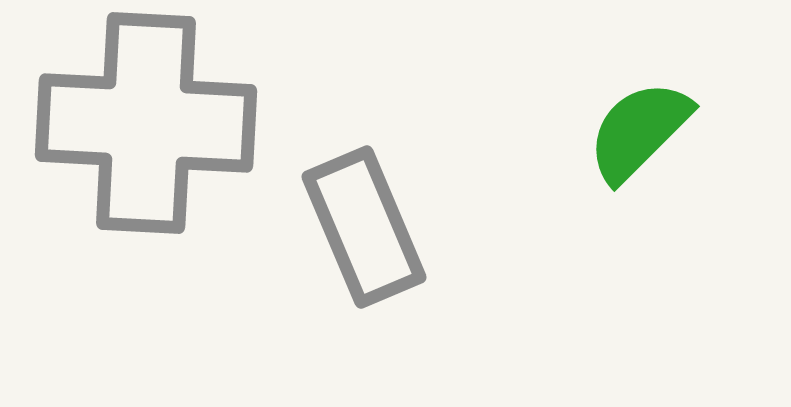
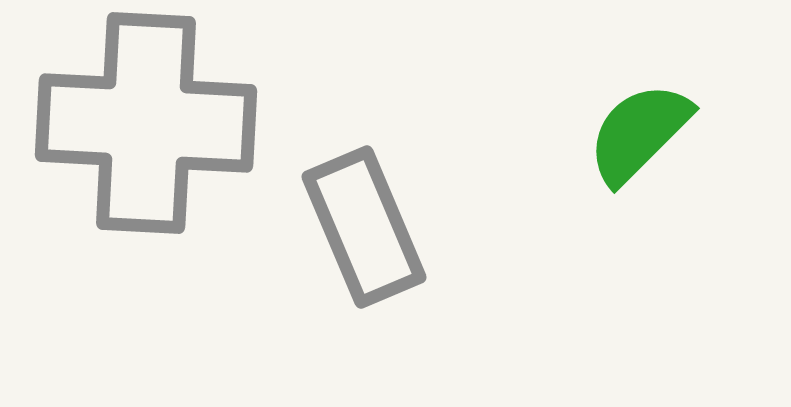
green semicircle: moved 2 px down
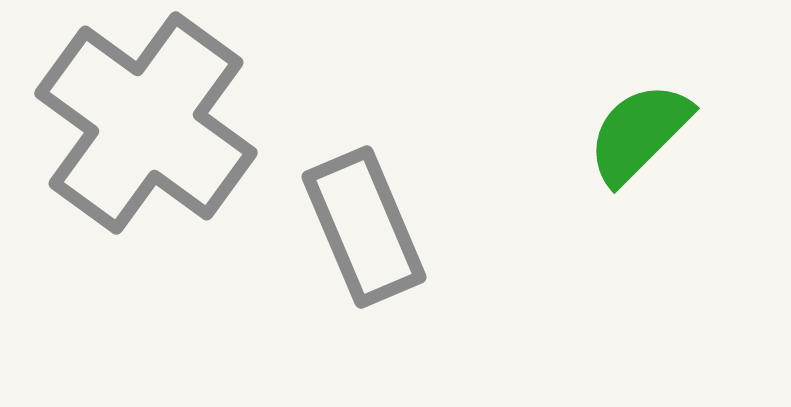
gray cross: rotated 33 degrees clockwise
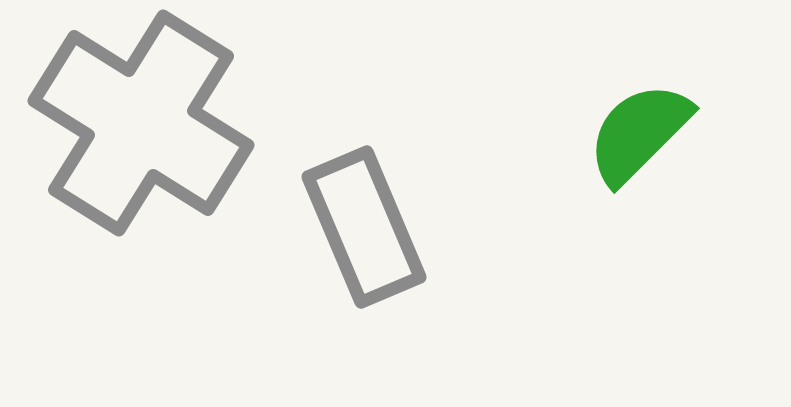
gray cross: moved 5 px left; rotated 4 degrees counterclockwise
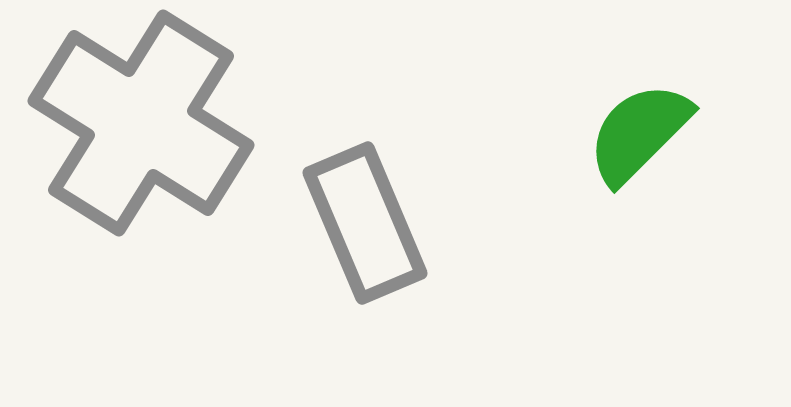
gray rectangle: moved 1 px right, 4 px up
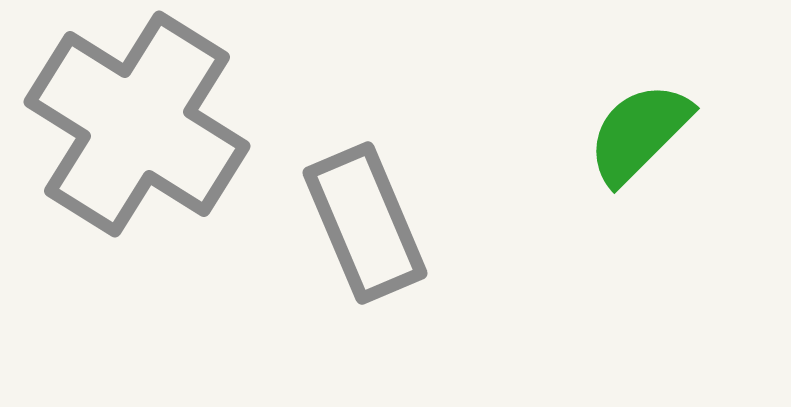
gray cross: moved 4 px left, 1 px down
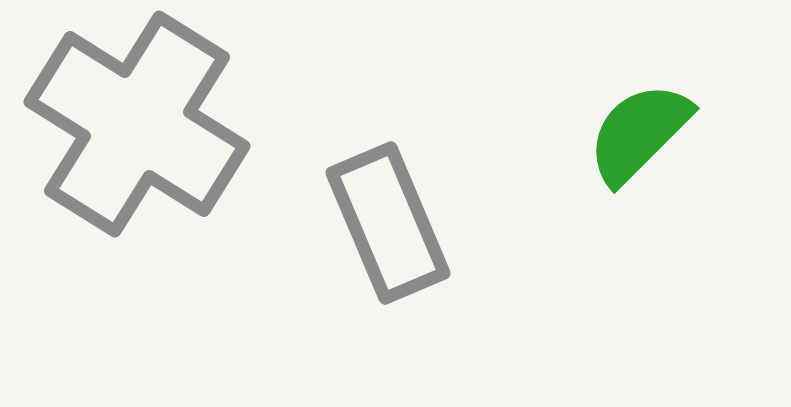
gray rectangle: moved 23 px right
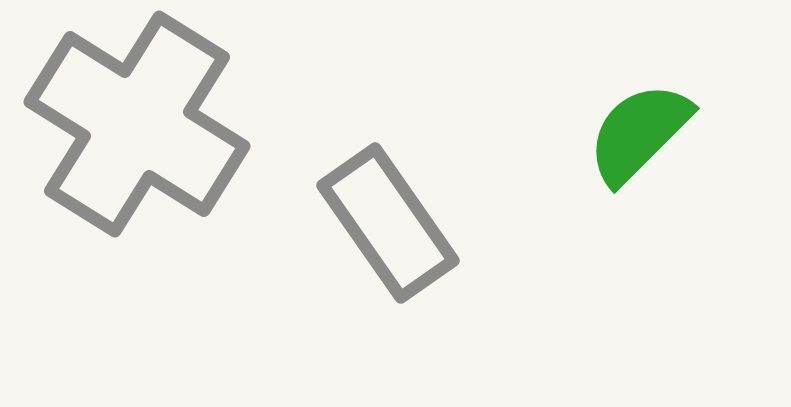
gray rectangle: rotated 12 degrees counterclockwise
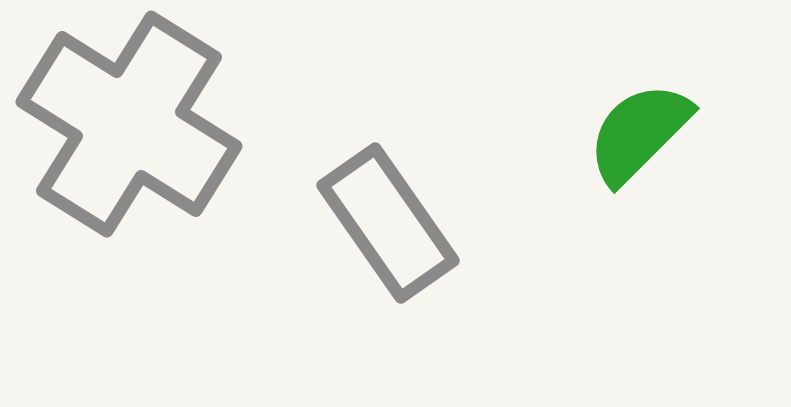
gray cross: moved 8 px left
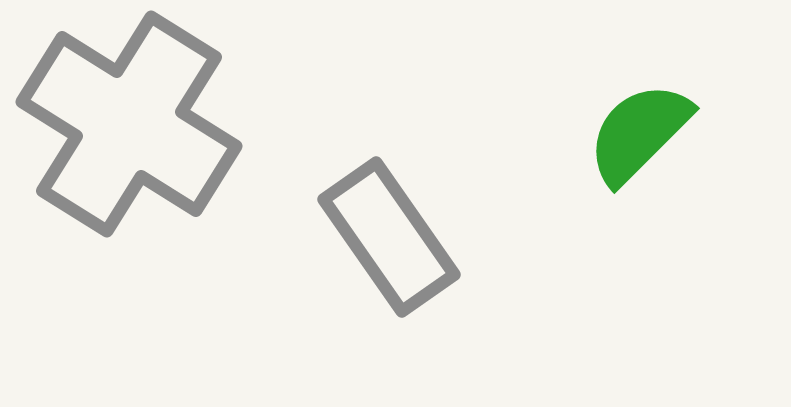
gray rectangle: moved 1 px right, 14 px down
